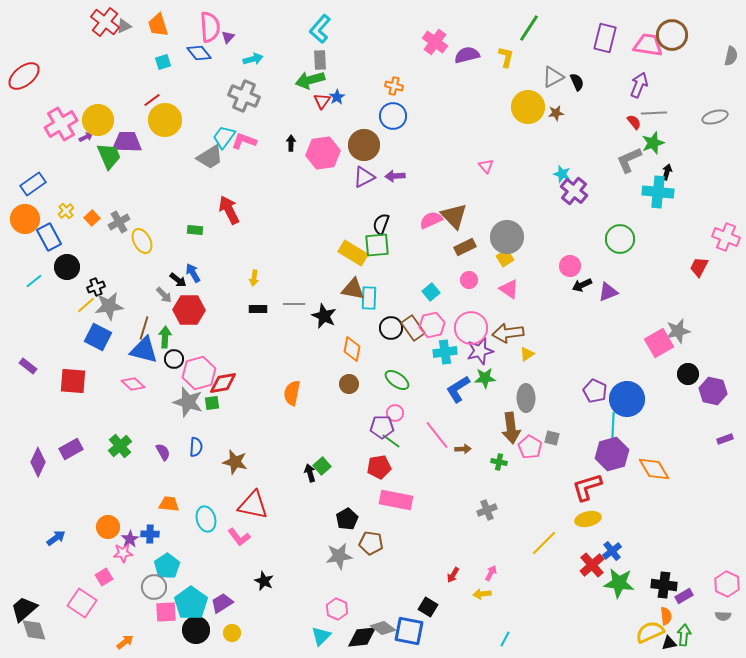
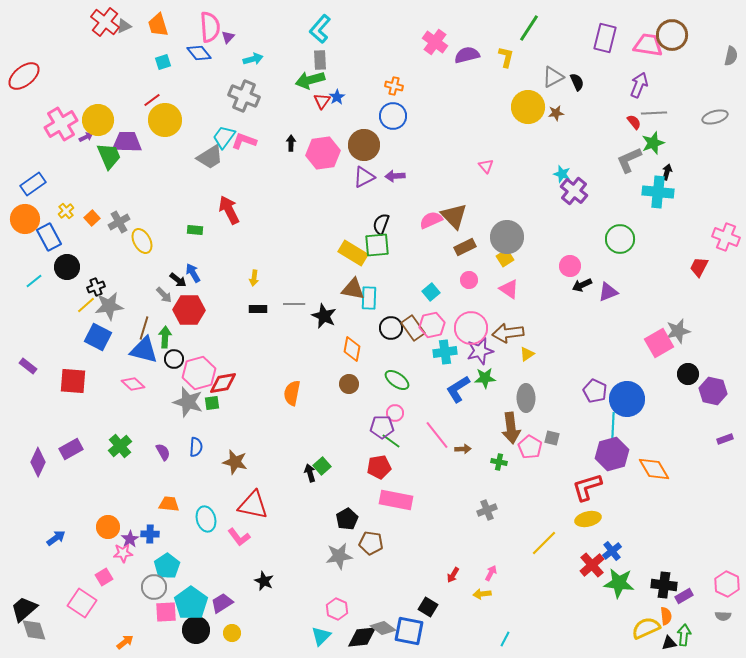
yellow semicircle at (650, 632): moved 4 px left, 4 px up
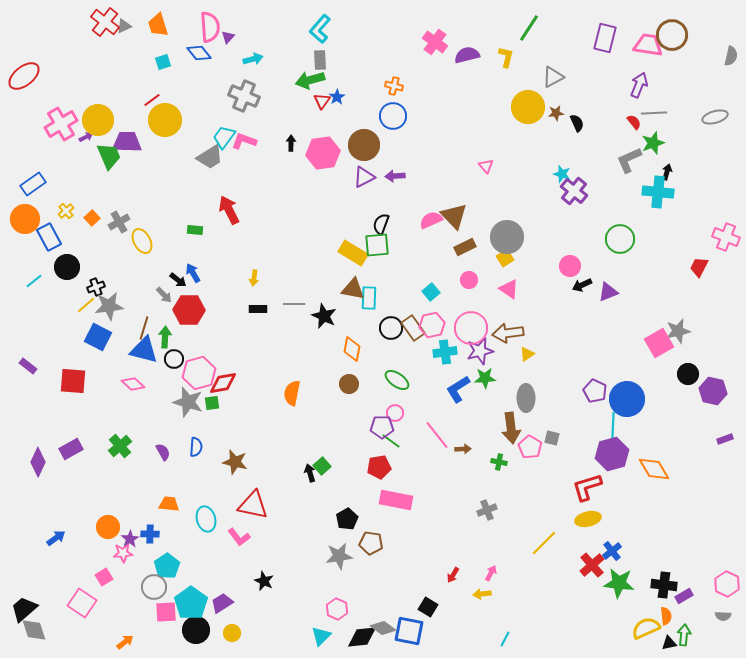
black semicircle at (577, 82): moved 41 px down
